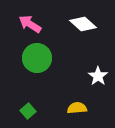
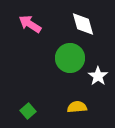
white diamond: rotated 32 degrees clockwise
green circle: moved 33 px right
yellow semicircle: moved 1 px up
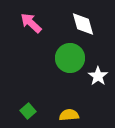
pink arrow: moved 1 px right, 1 px up; rotated 10 degrees clockwise
yellow semicircle: moved 8 px left, 8 px down
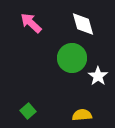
green circle: moved 2 px right
yellow semicircle: moved 13 px right
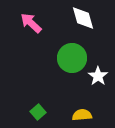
white diamond: moved 6 px up
green square: moved 10 px right, 1 px down
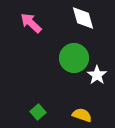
green circle: moved 2 px right
white star: moved 1 px left, 1 px up
yellow semicircle: rotated 24 degrees clockwise
